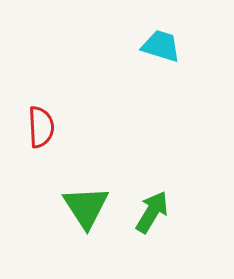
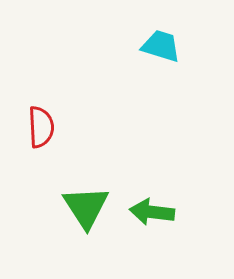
green arrow: rotated 114 degrees counterclockwise
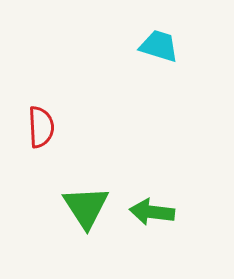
cyan trapezoid: moved 2 px left
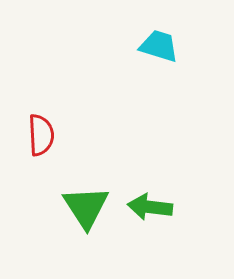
red semicircle: moved 8 px down
green arrow: moved 2 px left, 5 px up
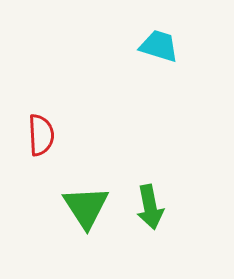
green arrow: rotated 108 degrees counterclockwise
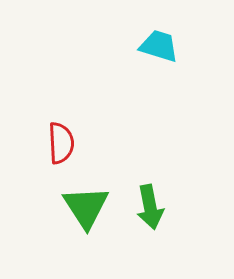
red semicircle: moved 20 px right, 8 px down
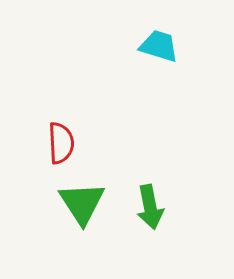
green triangle: moved 4 px left, 4 px up
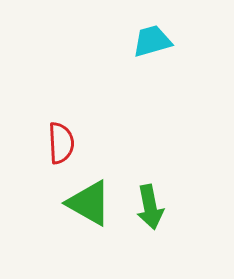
cyan trapezoid: moved 7 px left, 5 px up; rotated 33 degrees counterclockwise
green triangle: moved 7 px right; rotated 27 degrees counterclockwise
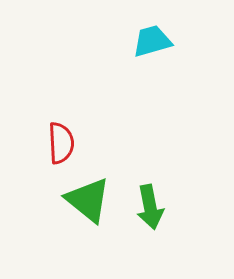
green triangle: moved 1 px left, 3 px up; rotated 9 degrees clockwise
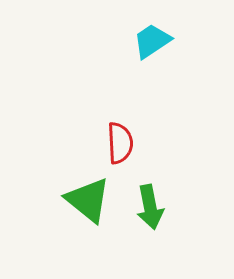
cyan trapezoid: rotated 18 degrees counterclockwise
red semicircle: moved 59 px right
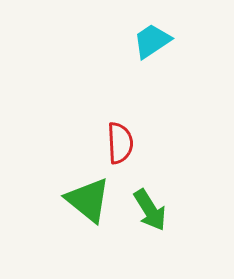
green arrow: moved 3 px down; rotated 21 degrees counterclockwise
